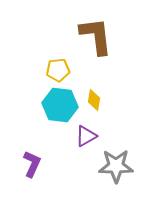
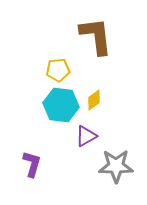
yellow diamond: rotated 45 degrees clockwise
cyan hexagon: moved 1 px right
purple L-shape: rotated 8 degrees counterclockwise
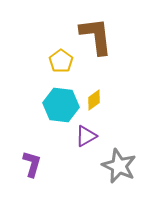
yellow pentagon: moved 3 px right, 9 px up; rotated 30 degrees counterclockwise
gray star: moved 3 px right; rotated 24 degrees clockwise
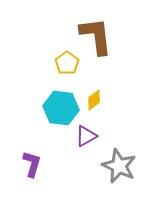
yellow pentagon: moved 6 px right, 2 px down
cyan hexagon: moved 3 px down
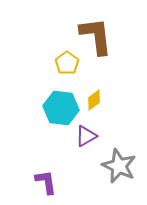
purple L-shape: moved 14 px right, 18 px down; rotated 24 degrees counterclockwise
